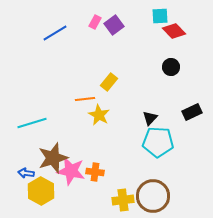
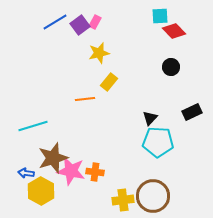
purple square: moved 34 px left
blue line: moved 11 px up
yellow star: moved 62 px up; rotated 30 degrees clockwise
cyan line: moved 1 px right, 3 px down
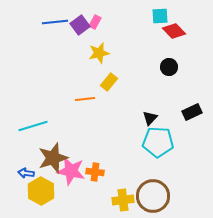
blue line: rotated 25 degrees clockwise
black circle: moved 2 px left
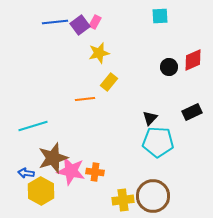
red diamond: moved 19 px right, 29 px down; rotated 70 degrees counterclockwise
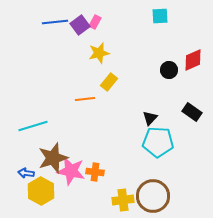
black circle: moved 3 px down
black rectangle: rotated 60 degrees clockwise
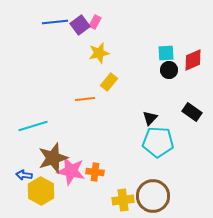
cyan square: moved 6 px right, 37 px down
blue arrow: moved 2 px left, 2 px down
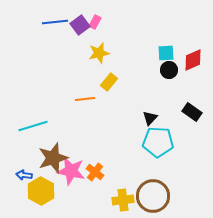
orange cross: rotated 30 degrees clockwise
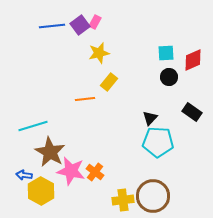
blue line: moved 3 px left, 4 px down
black circle: moved 7 px down
brown star: moved 3 px left, 6 px up; rotated 24 degrees counterclockwise
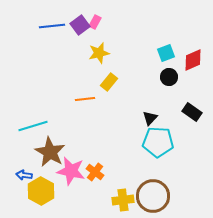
cyan square: rotated 18 degrees counterclockwise
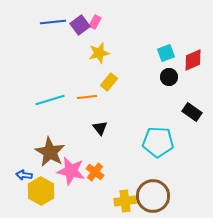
blue line: moved 1 px right, 4 px up
orange line: moved 2 px right, 2 px up
black triangle: moved 50 px left, 10 px down; rotated 21 degrees counterclockwise
cyan line: moved 17 px right, 26 px up
yellow cross: moved 2 px right, 1 px down
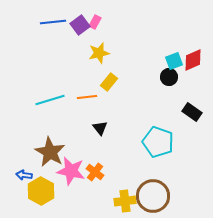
cyan square: moved 8 px right, 8 px down
cyan pentagon: rotated 16 degrees clockwise
